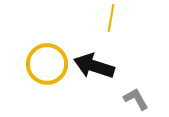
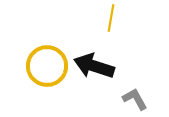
yellow circle: moved 2 px down
gray L-shape: moved 1 px left
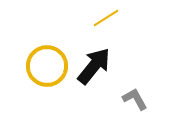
yellow line: moved 5 px left; rotated 48 degrees clockwise
black arrow: rotated 111 degrees clockwise
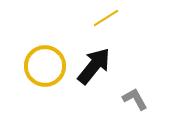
yellow circle: moved 2 px left
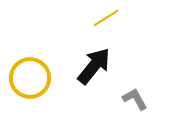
yellow circle: moved 15 px left, 12 px down
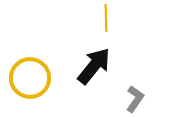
yellow line: rotated 60 degrees counterclockwise
gray L-shape: rotated 64 degrees clockwise
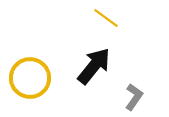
yellow line: rotated 52 degrees counterclockwise
gray L-shape: moved 1 px left, 2 px up
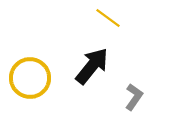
yellow line: moved 2 px right
black arrow: moved 2 px left
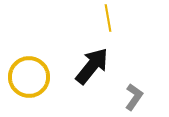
yellow line: rotated 44 degrees clockwise
yellow circle: moved 1 px left, 1 px up
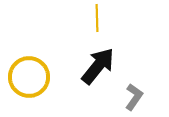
yellow line: moved 11 px left; rotated 8 degrees clockwise
black arrow: moved 6 px right
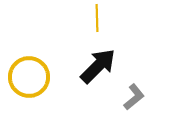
black arrow: rotated 6 degrees clockwise
gray L-shape: rotated 16 degrees clockwise
